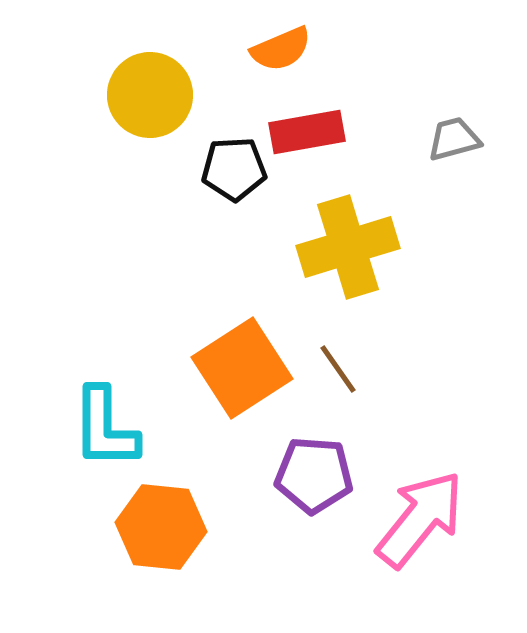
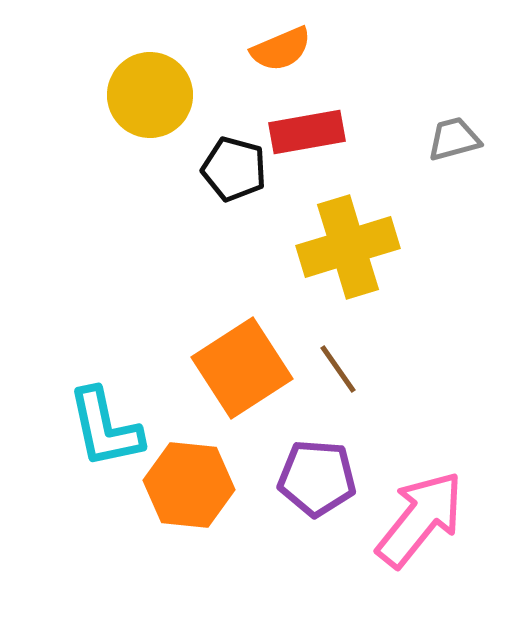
black pentagon: rotated 18 degrees clockwise
cyan L-shape: rotated 12 degrees counterclockwise
purple pentagon: moved 3 px right, 3 px down
orange hexagon: moved 28 px right, 42 px up
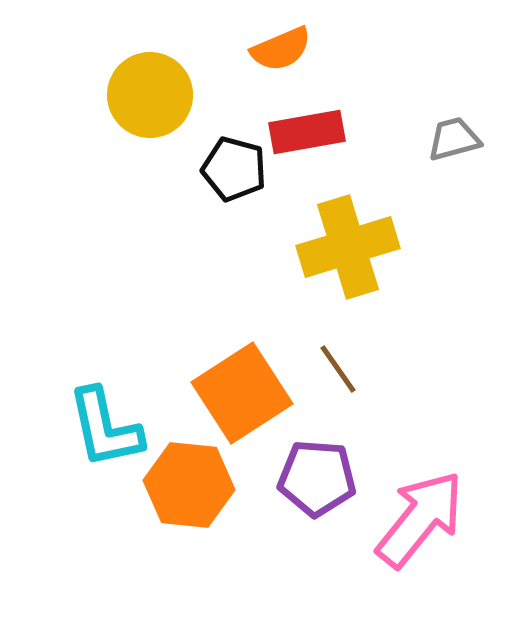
orange square: moved 25 px down
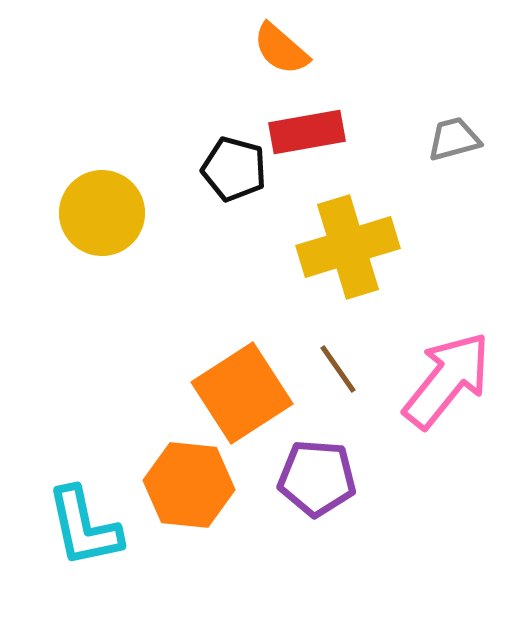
orange semicircle: rotated 64 degrees clockwise
yellow circle: moved 48 px left, 118 px down
cyan L-shape: moved 21 px left, 99 px down
pink arrow: moved 27 px right, 139 px up
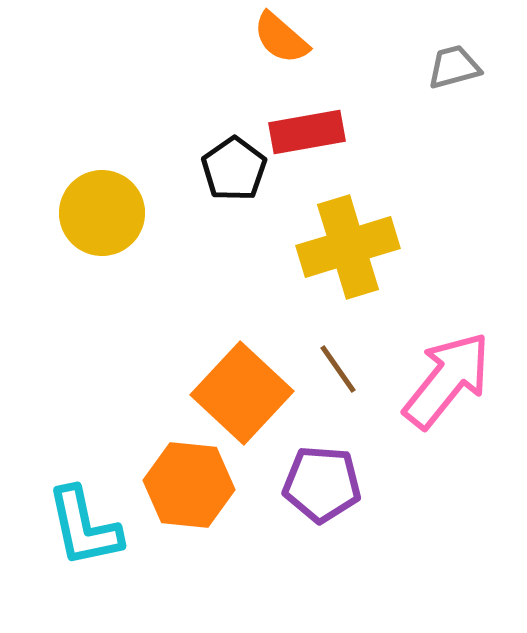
orange semicircle: moved 11 px up
gray trapezoid: moved 72 px up
black pentagon: rotated 22 degrees clockwise
orange square: rotated 14 degrees counterclockwise
purple pentagon: moved 5 px right, 6 px down
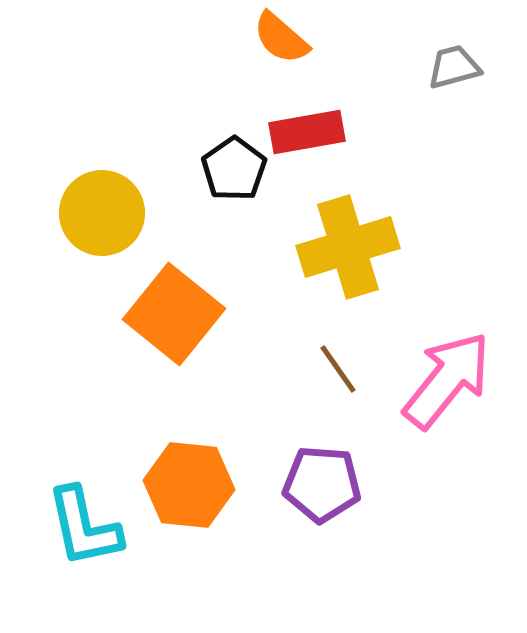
orange square: moved 68 px left, 79 px up; rotated 4 degrees counterclockwise
